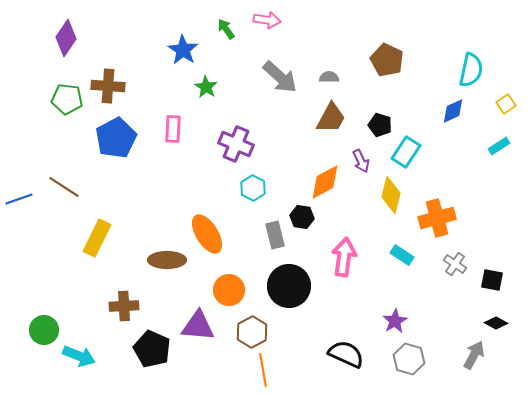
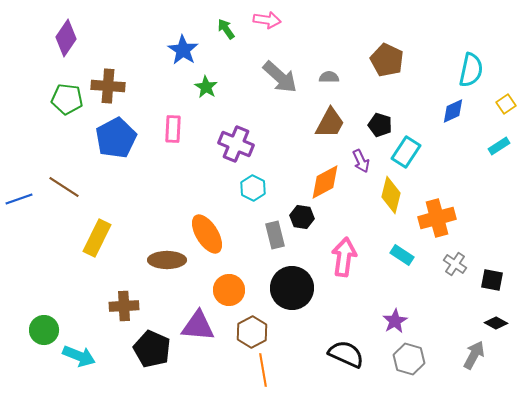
brown trapezoid at (331, 118): moved 1 px left, 5 px down
black circle at (289, 286): moved 3 px right, 2 px down
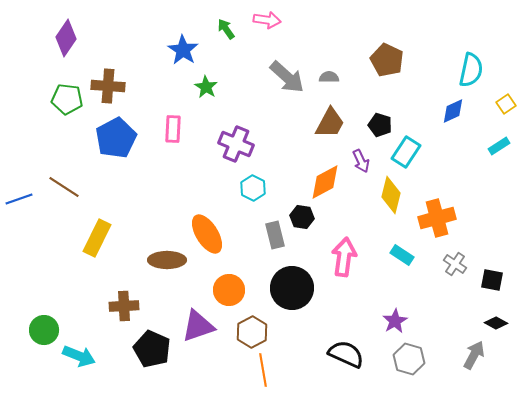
gray arrow at (280, 77): moved 7 px right
purple triangle at (198, 326): rotated 24 degrees counterclockwise
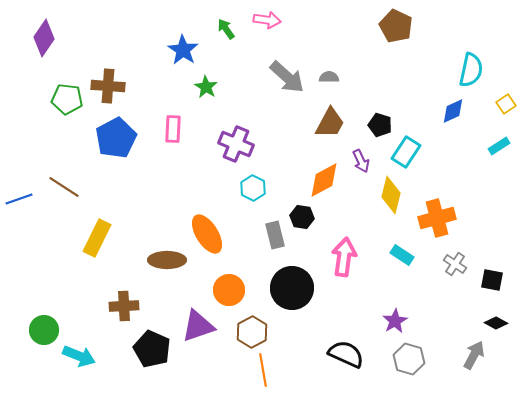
purple diamond at (66, 38): moved 22 px left
brown pentagon at (387, 60): moved 9 px right, 34 px up
orange diamond at (325, 182): moved 1 px left, 2 px up
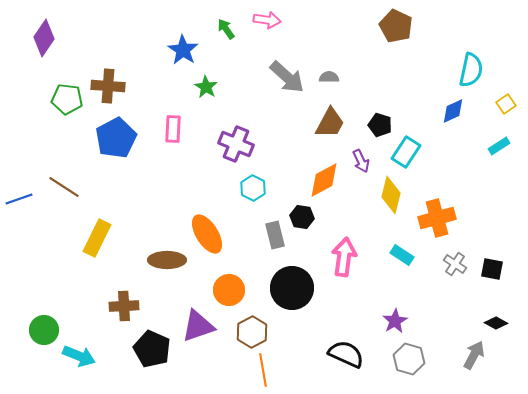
black square at (492, 280): moved 11 px up
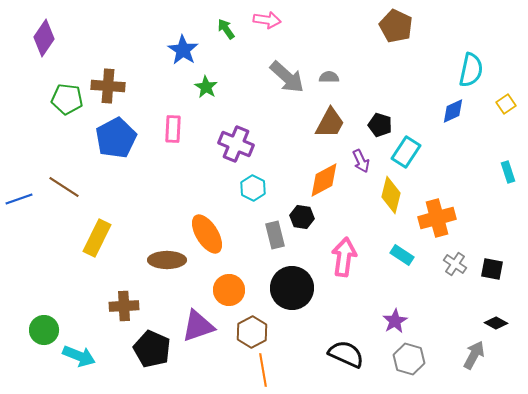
cyan rectangle at (499, 146): moved 9 px right, 26 px down; rotated 75 degrees counterclockwise
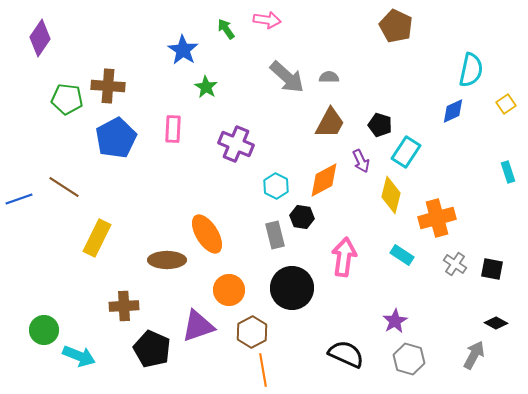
purple diamond at (44, 38): moved 4 px left
cyan hexagon at (253, 188): moved 23 px right, 2 px up
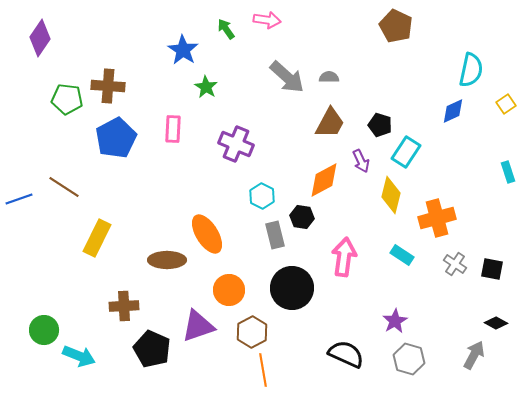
cyan hexagon at (276, 186): moved 14 px left, 10 px down
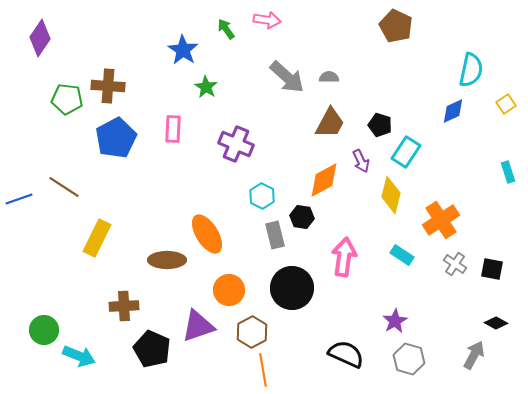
orange cross at (437, 218): moved 4 px right, 2 px down; rotated 18 degrees counterclockwise
